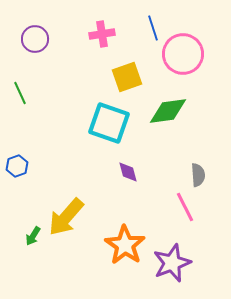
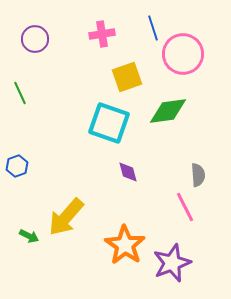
green arrow: moved 4 px left; rotated 96 degrees counterclockwise
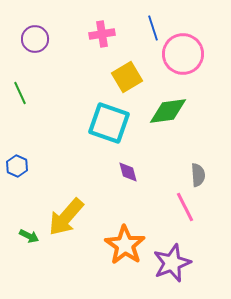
yellow square: rotated 12 degrees counterclockwise
blue hexagon: rotated 15 degrees counterclockwise
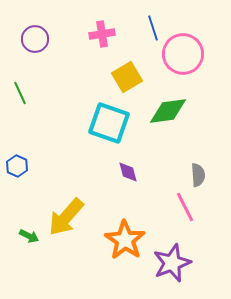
orange star: moved 5 px up
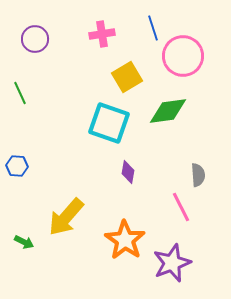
pink circle: moved 2 px down
blue hexagon: rotated 20 degrees counterclockwise
purple diamond: rotated 25 degrees clockwise
pink line: moved 4 px left
green arrow: moved 5 px left, 6 px down
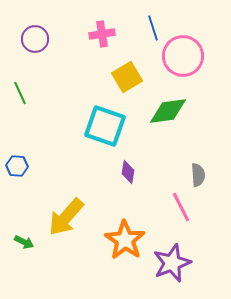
cyan square: moved 4 px left, 3 px down
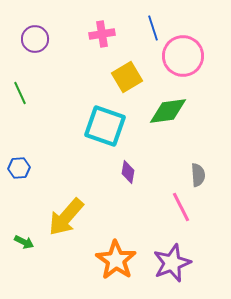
blue hexagon: moved 2 px right, 2 px down; rotated 10 degrees counterclockwise
orange star: moved 9 px left, 20 px down
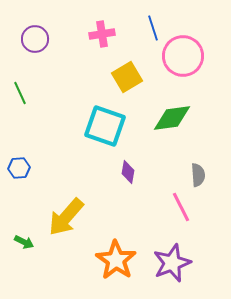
green diamond: moved 4 px right, 7 px down
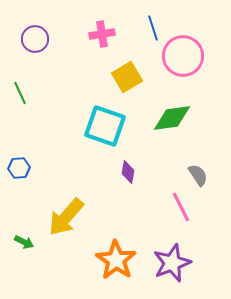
gray semicircle: rotated 30 degrees counterclockwise
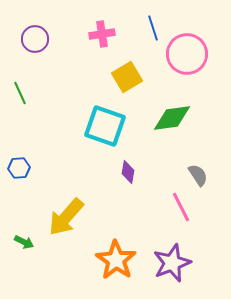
pink circle: moved 4 px right, 2 px up
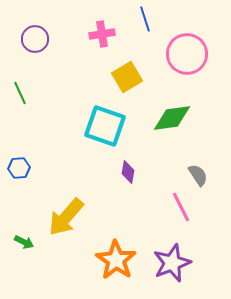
blue line: moved 8 px left, 9 px up
